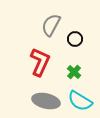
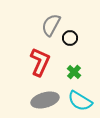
black circle: moved 5 px left, 1 px up
gray ellipse: moved 1 px left, 1 px up; rotated 28 degrees counterclockwise
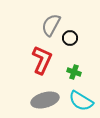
red L-shape: moved 2 px right, 2 px up
green cross: rotated 24 degrees counterclockwise
cyan semicircle: moved 1 px right
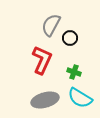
cyan semicircle: moved 1 px left, 3 px up
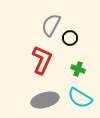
green cross: moved 4 px right, 3 px up
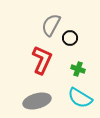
gray ellipse: moved 8 px left, 1 px down
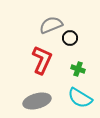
gray semicircle: rotated 40 degrees clockwise
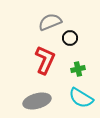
gray semicircle: moved 1 px left, 3 px up
red L-shape: moved 3 px right
green cross: rotated 32 degrees counterclockwise
cyan semicircle: moved 1 px right
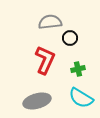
gray semicircle: rotated 15 degrees clockwise
